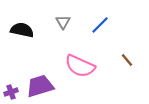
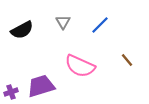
black semicircle: rotated 140 degrees clockwise
purple trapezoid: moved 1 px right
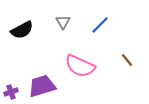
purple trapezoid: moved 1 px right
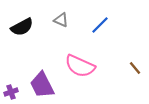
gray triangle: moved 2 px left, 2 px up; rotated 35 degrees counterclockwise
black semicircle: moved 3 px up
brown line: moved 8 px right, 8 px down
purple trapezoid: moved 1 px up; rotated 100 degrees counterclockwise
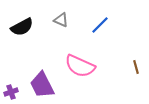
brown line: moved 1 px right, 1 px up; rotated 24 degrees clockwise
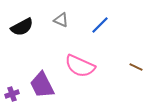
brown line: rotated 48 degrees counterclockwise
purple cross: moved 1 px right, 2 px down
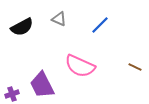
gray triangle: moved 2 px left, 1 px up
brown line: moved 1 px left
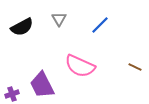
gray triangle: rotated 35 degrees clockwise
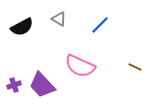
gray triangle: rotated 28 degrees counterclockwise
purple trapezoid: rotated 16 degrees counterclockwise
purple cross: moved 2 px right, 9 px up
